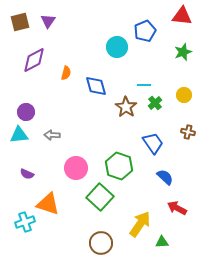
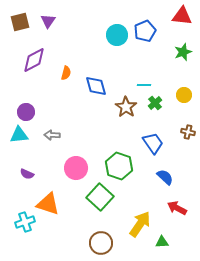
cyan circle: moved 12 px up
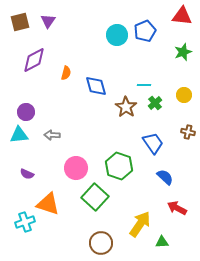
green square: moved 5 px left
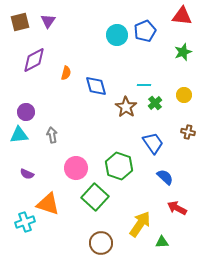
gray arrow: rotated 77 degrees clockwise
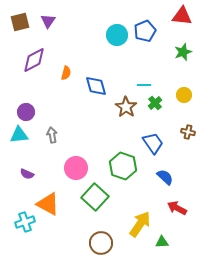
green hexagon: moved 4 px right
orange triangle: rotated 10 degrees clockwise
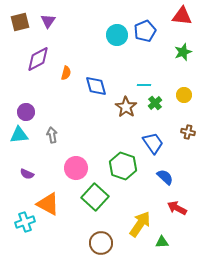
purple diamond: moved 4 px right, 1 px up
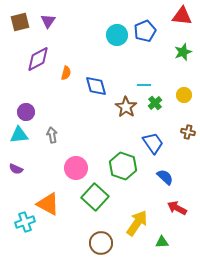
purple semicircle: moved 11 px left, 5 px up
yellow arrow: moved 3 px left, 1 px up
